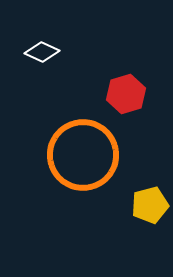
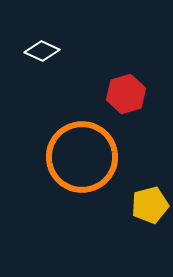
white diamond: moved 1 px up
orange circle: moved 1 px left, 2 px down
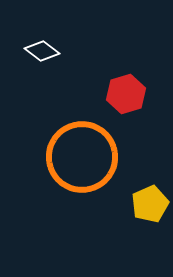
white diamond: rotated 12 degrees clockwise
yellow pentagon: moved 1 px up; rotated 9 degrees counterclockwise
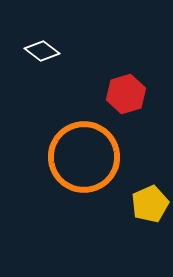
orange circle: moved 2 px right
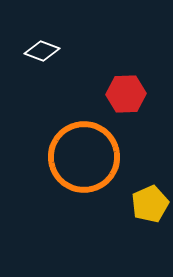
white diamond: rotated 16 degrees counterclockwise
red hexagon: rotated 15 degrees clockwise
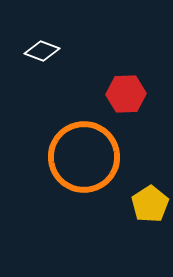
yellow pentagon: rotated 9 degrees counterclockwise
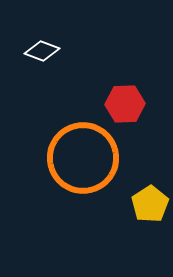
red hexagon: moved 1 px left, 10 px down
orange circle: moved 1 px left, 1 px down
